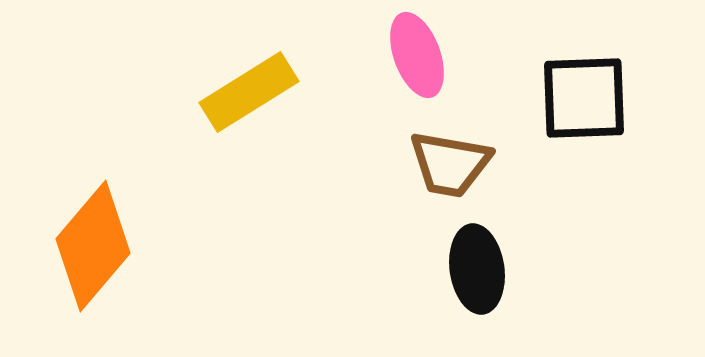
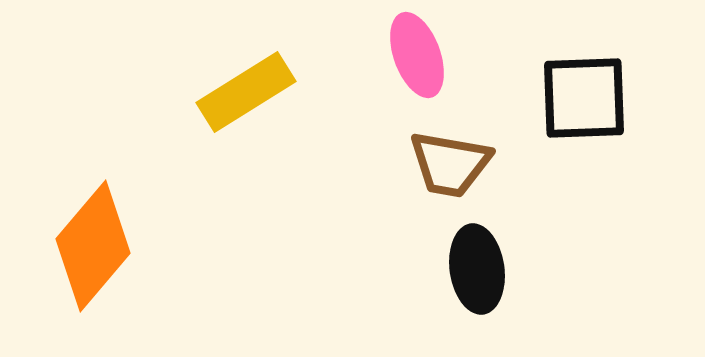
yellow rectangle: moved 3 px left
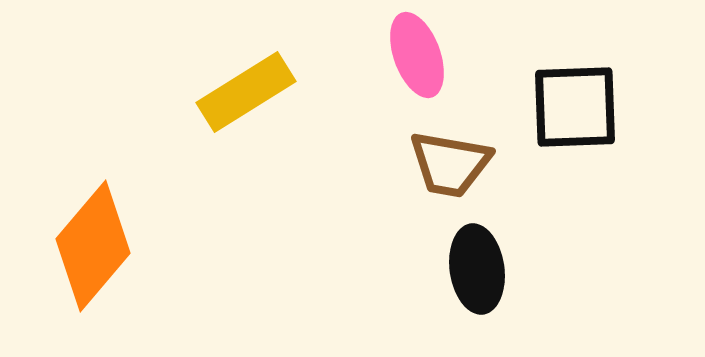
black square: moved 9 px left, 9 px down
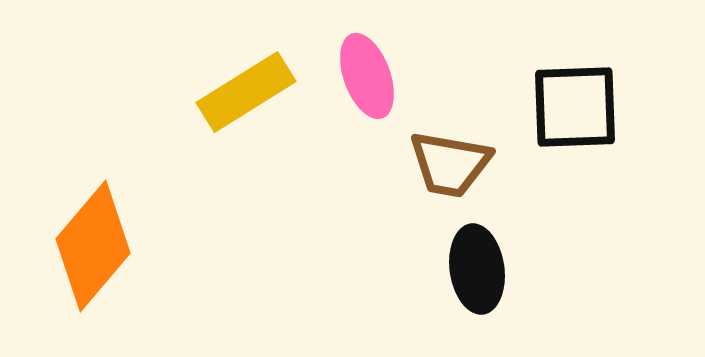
pink ellipse: moved 50 px left, 21 px down
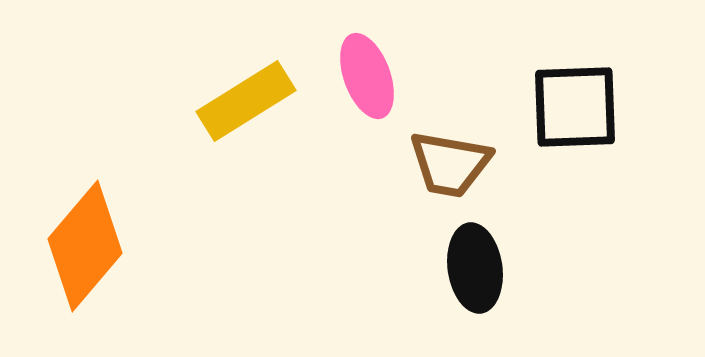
yellow rectangle: moved 9 px down
orange diamond: moved 8 px left
black ellipse: moved 2 px left, 1 px up
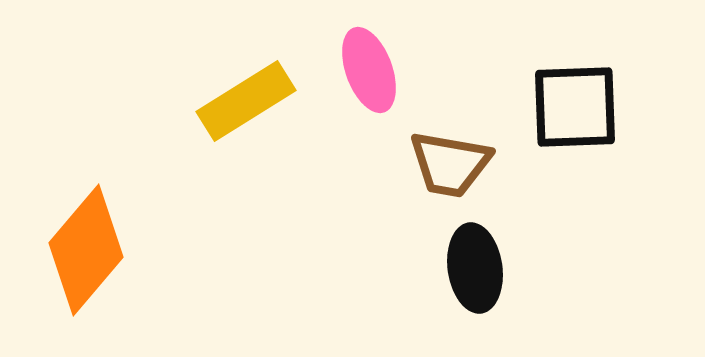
pink ellipse: moved 2 px right, 6 px up
orange diamond: moved 1 px right, 4 px down
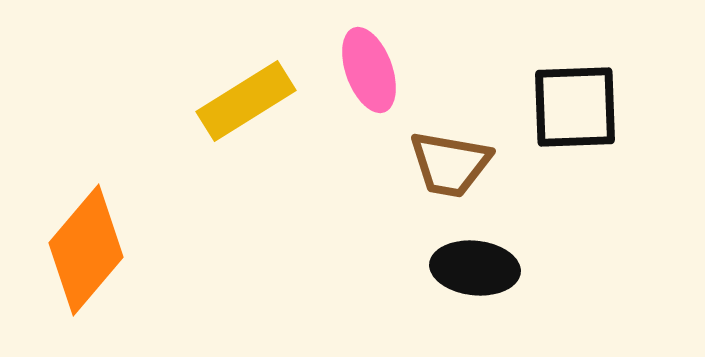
black ellipse: rotated 76 degrees counterclockwise
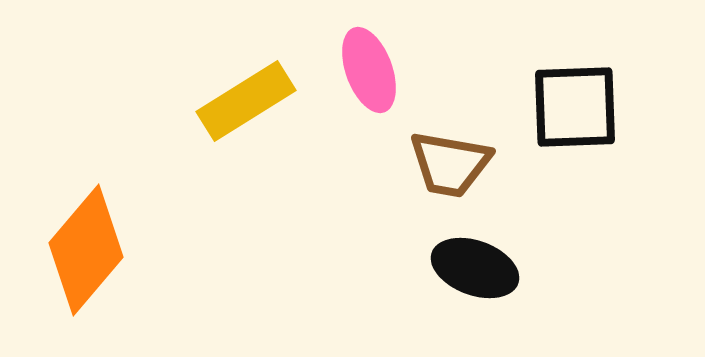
black ellipse: rotated 14 degrees clockwise
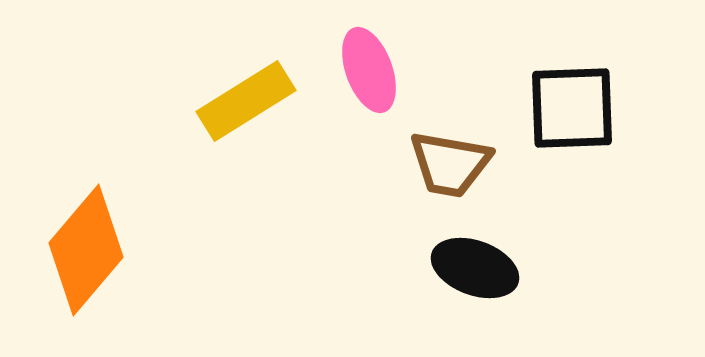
black square: moved 3 px left, 1 px down
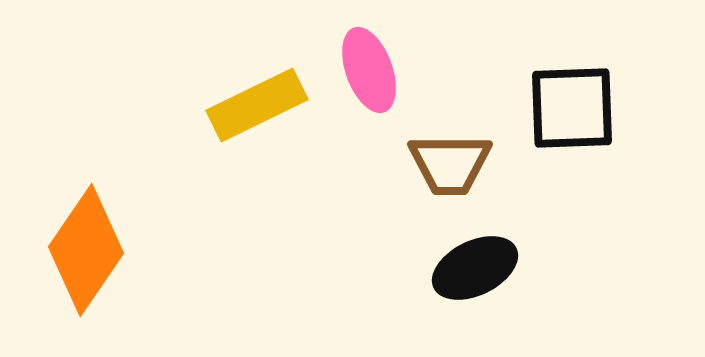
yellow rectangle: moved 11 px right, 4 px down; rotated 6 degrees clockwise
brown trapezoid: rotated 10 degrees counterclockwise
orange diamond: rotated 6 degrees counterclockwise
black ellipse: rotated 46 degrees counterclockwise
